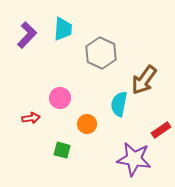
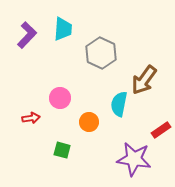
orange circle: moved 2 px right, 2 px up
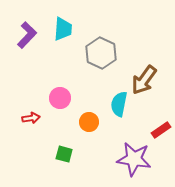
green square: moved 2 px right, 4 px down
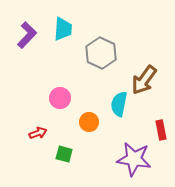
red arrow: moved 7 px right, 15 px down; rotated 12 degrees counterclockwise
red rectangle: rotated 66 degrees counterclockwise
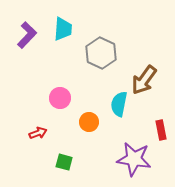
green square: moved 8 px down
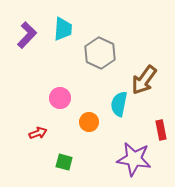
gray hexagon: moved 1 px left
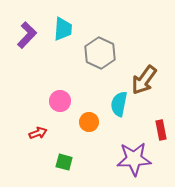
pink circle: moved 3 px down
purple star: rotated 12 degrees counterclockwise
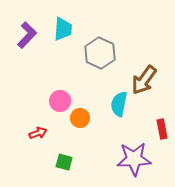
orange circle: moved 9 px left, 4 px up
red rectangle: moved 1 px right, 1 px up
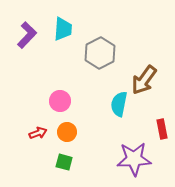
gray hexagon: rotated 8 degrees clockwise
orange circle: moved 13 px left, 14 px down
